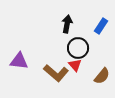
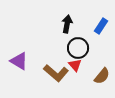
purple triangle: rotated 24 degrees clockwise
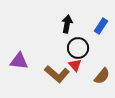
purple triangle: rotated 24 degrees counterclockwise
brown L-shape: moved 1 px right, 1 px down
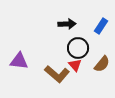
black arrow: rotated 78 degrees clockwise
brown semicircle: moved 12 px up
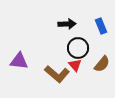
blue rectangle: rotated 56 degrees counterclockwise
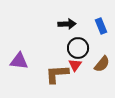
red triangle: rotated 16 degrees clockwise
brown L-shape: rotated 135 degrees clockwise
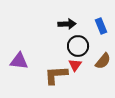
black circle: moved 2 px up
brown semicircle: moved 1 px right, 3 px up
brown L-shape: moved 1 px left, 1 px down
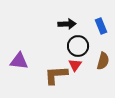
brown semicircle: rotated 24 degrees counterclockwise
